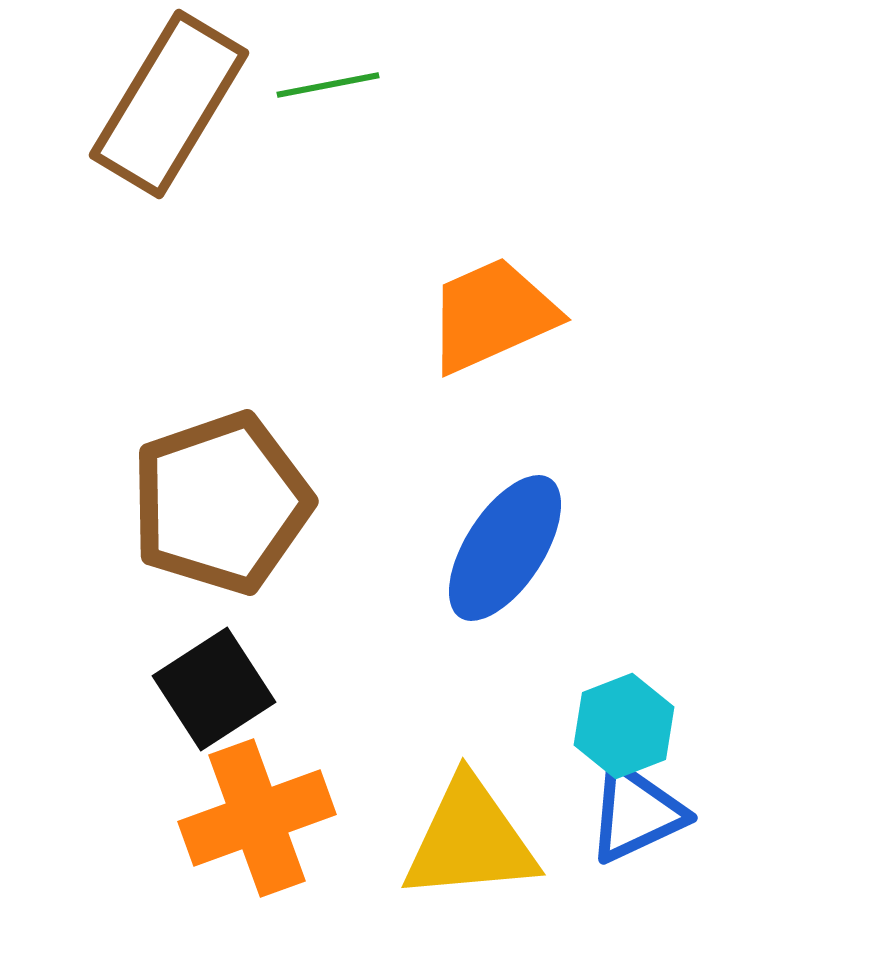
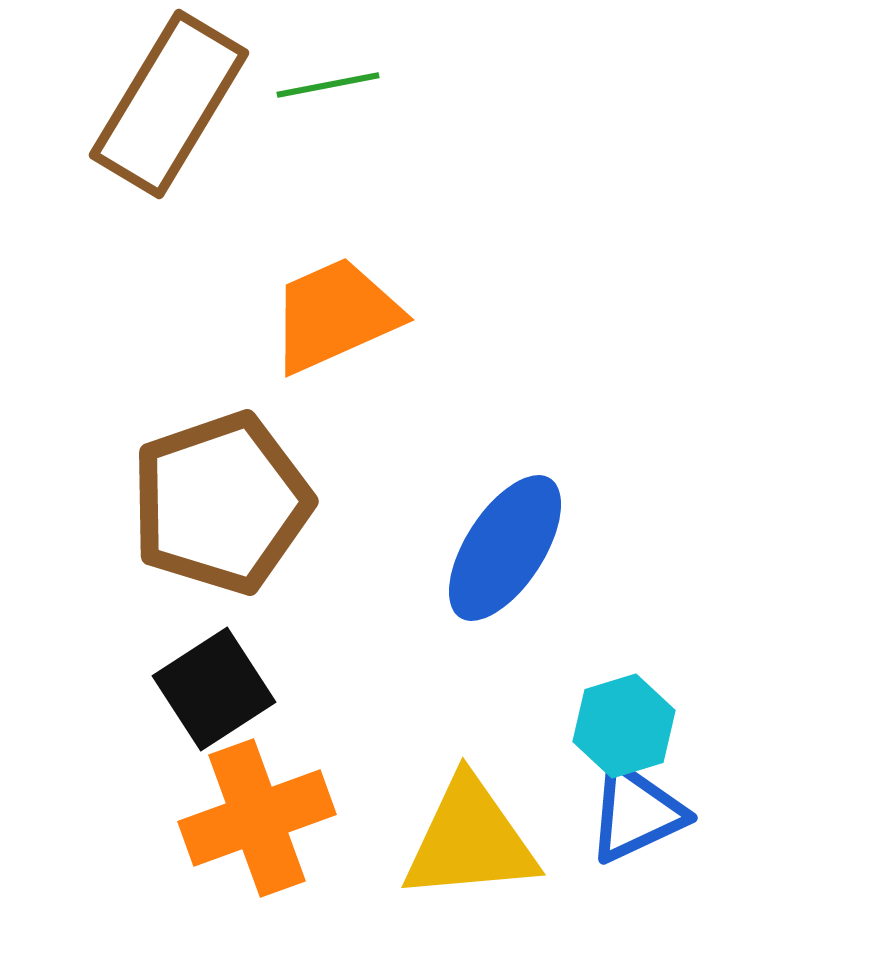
orange trapezoid: moved 157 px left
cyan hexagon: rotated 4 degrees clockwise
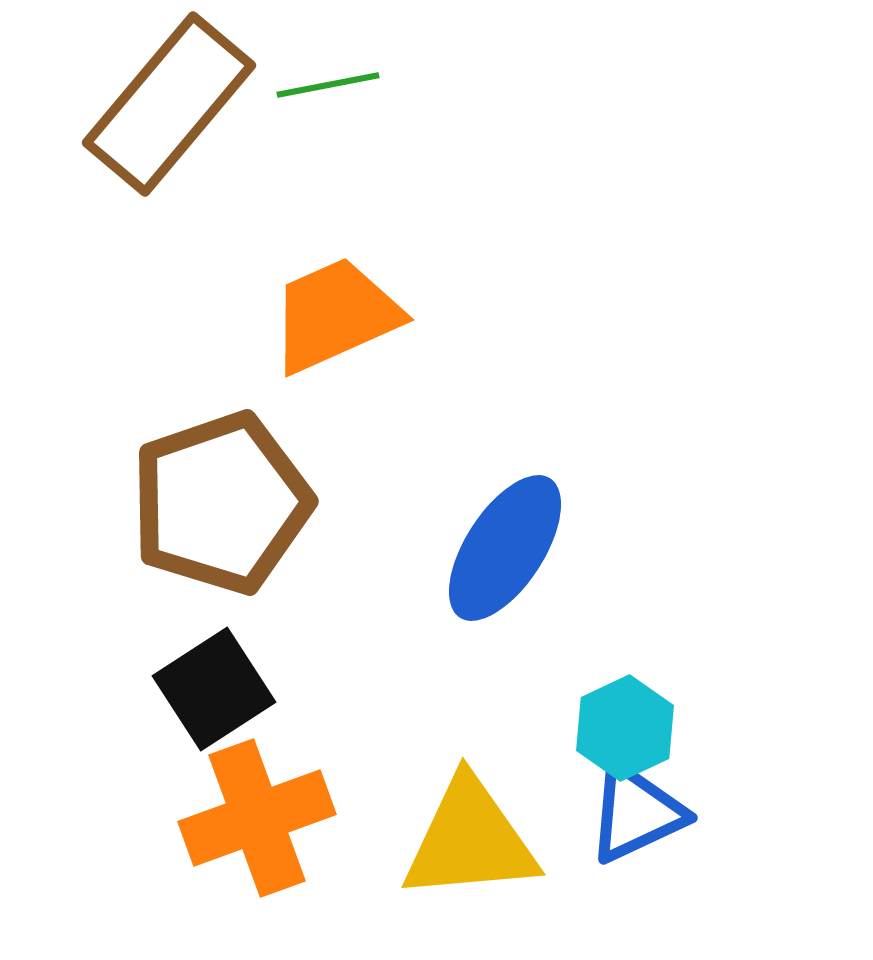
brown rectangle: rotated 9 degrees clockwise
cyan hexagon: moved 1 px right, 2 px down; rotated 8 degrees counterclockwise
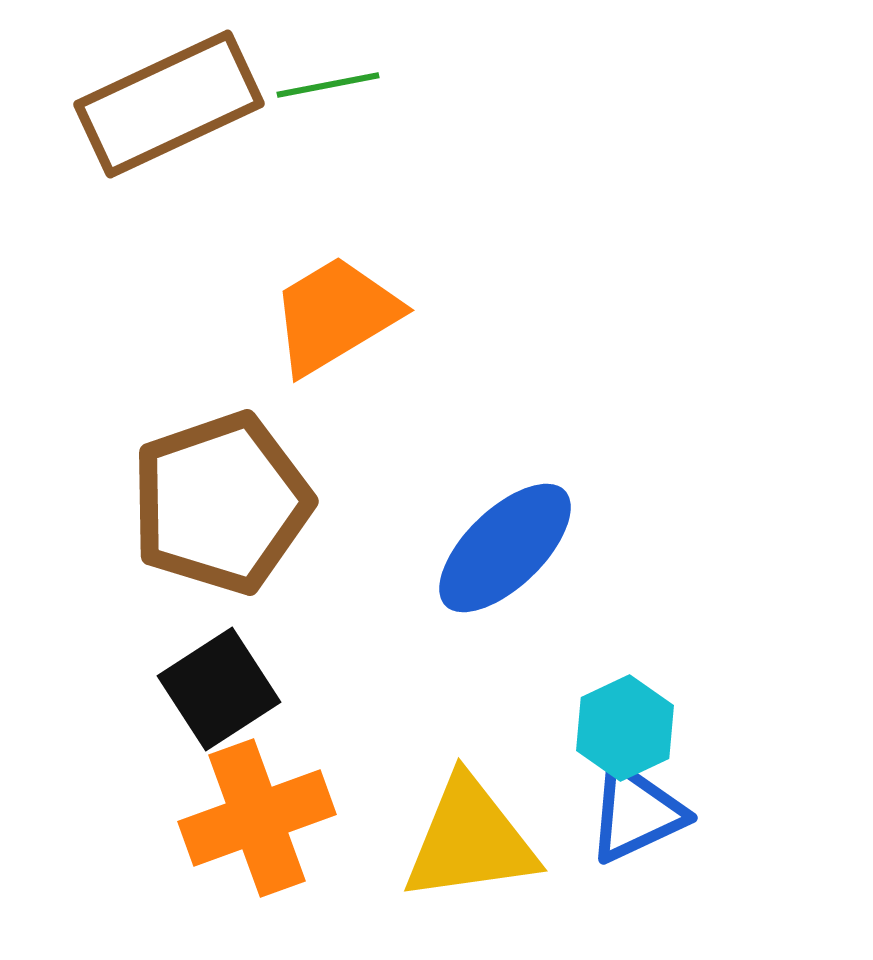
brown rectangle: rotated 25 degrees clockwise
orange trapezoid: rotated 7 degrees counterclockwise
blue ellipse: rotated 13 degrees clockwise
black square: moved 5 px right
yellow triangle: rotated 3 degrees counterclockwise
